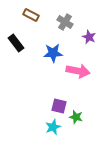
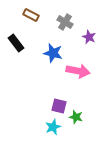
blue star: rotated 18 degrees clockwise
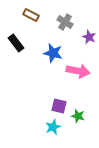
green star: moved 2 px right, 1 px up
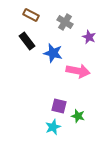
black rectangle: moved 11 px right, 2 px up
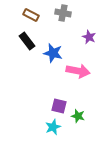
gray cross: moved 2 px left, 9 px up; rotated 21 degrees counterclockwise
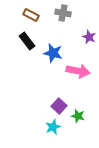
purple square: rotated 28 degrees clockwise
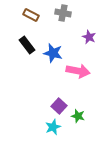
black rectangle: moved 4 px down
